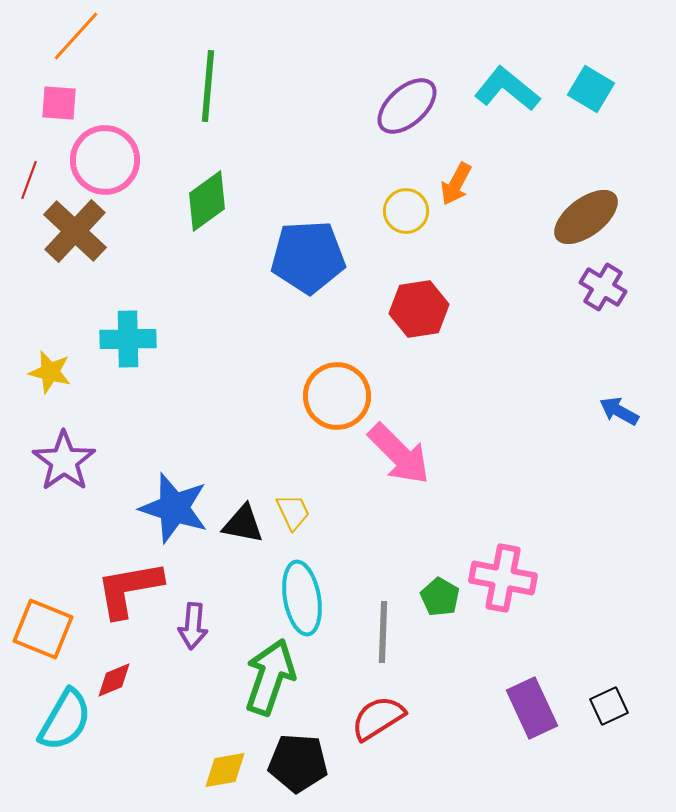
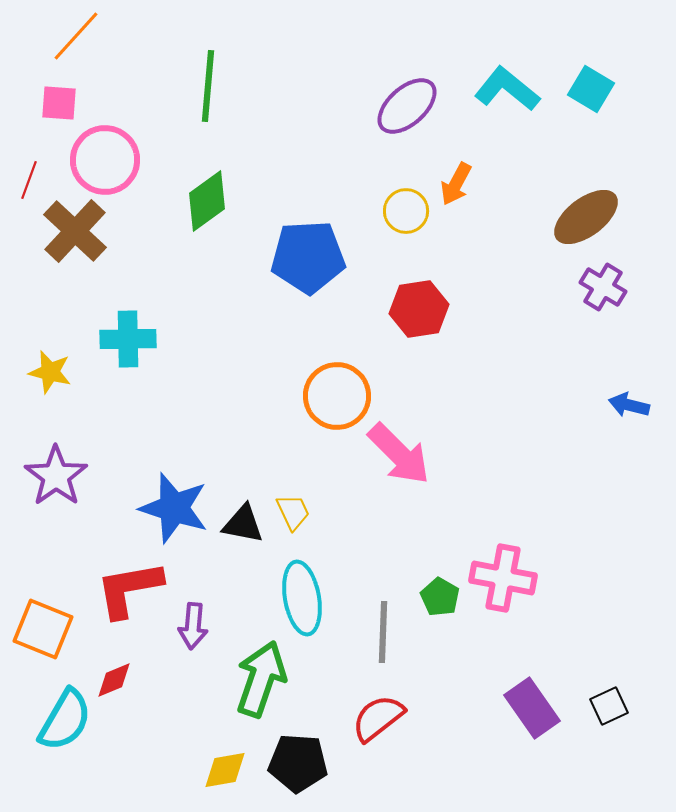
blue arrow: moved 10 px right, 6 px up; rotated 15 degrees counterclockwise
purple star: moved 8 px left, 15 px down
green arrow: moved 9 px left, 2 px down
purple rectangle: rotated 10 degrees counterclockwise
red semicircle: rotated 6 degrees counterclockwise
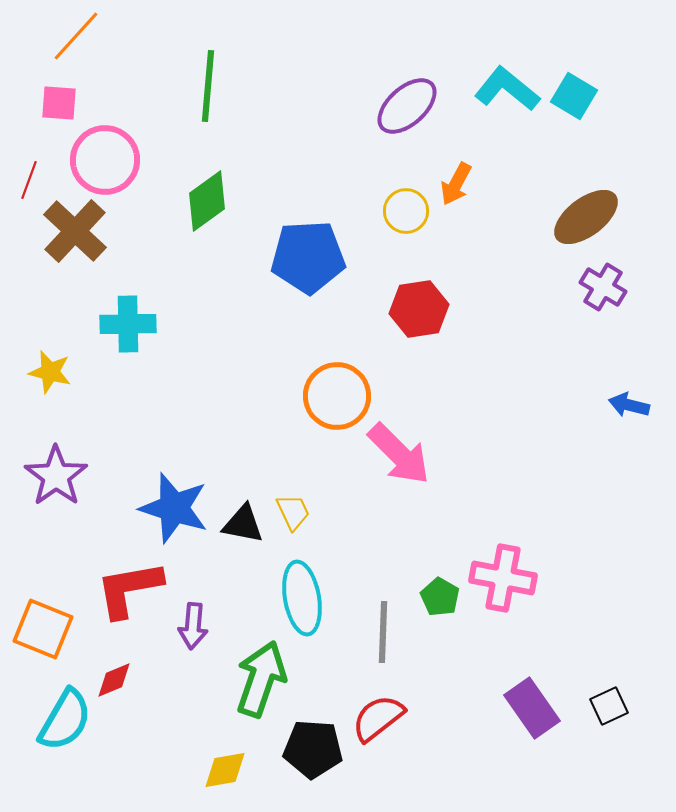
cyan square: moved 17 px left, 7 px down
cyan cross: moved 15 px up
black pentagon: moved 15 px right, 14 px up
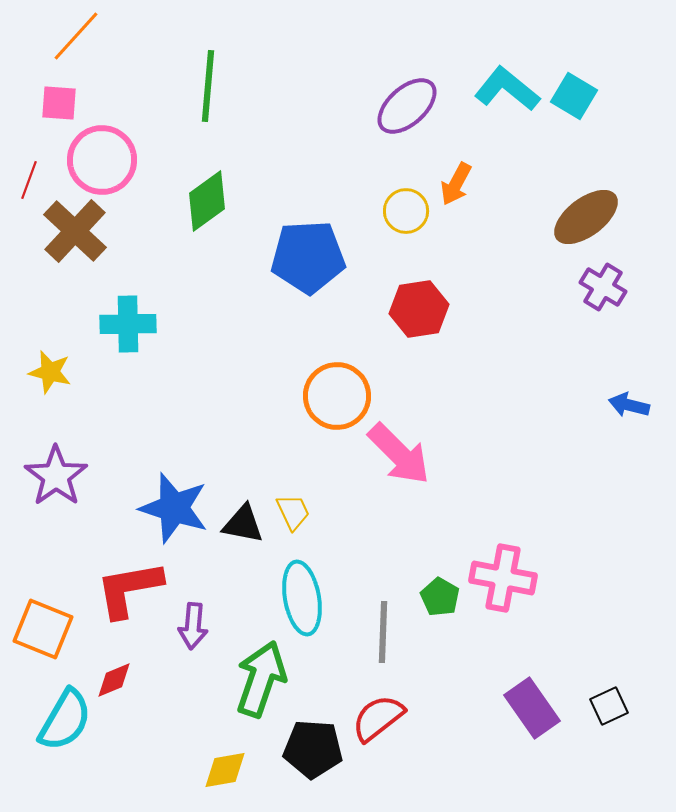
pink circle: moved 3 px left
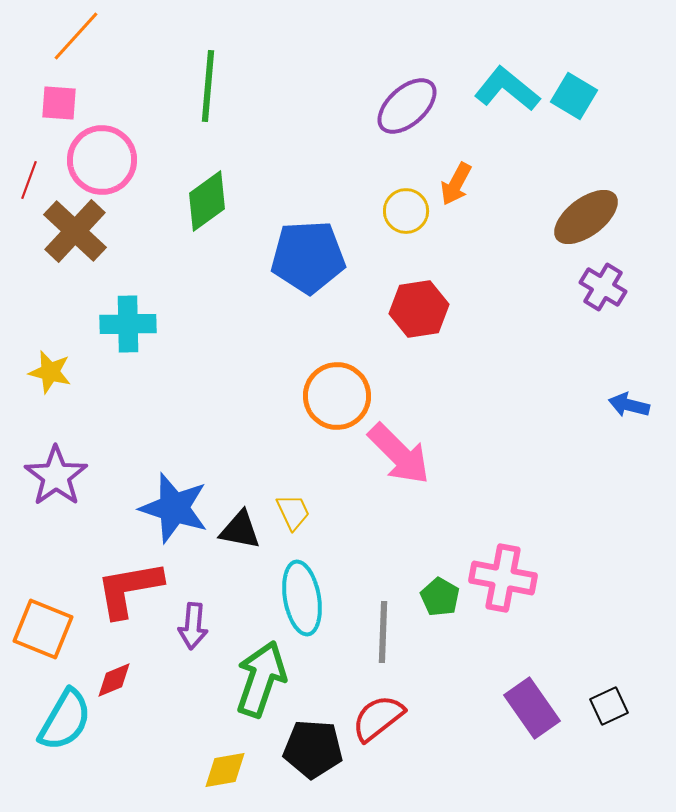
black triangle: moved 3 px left, 6 px down
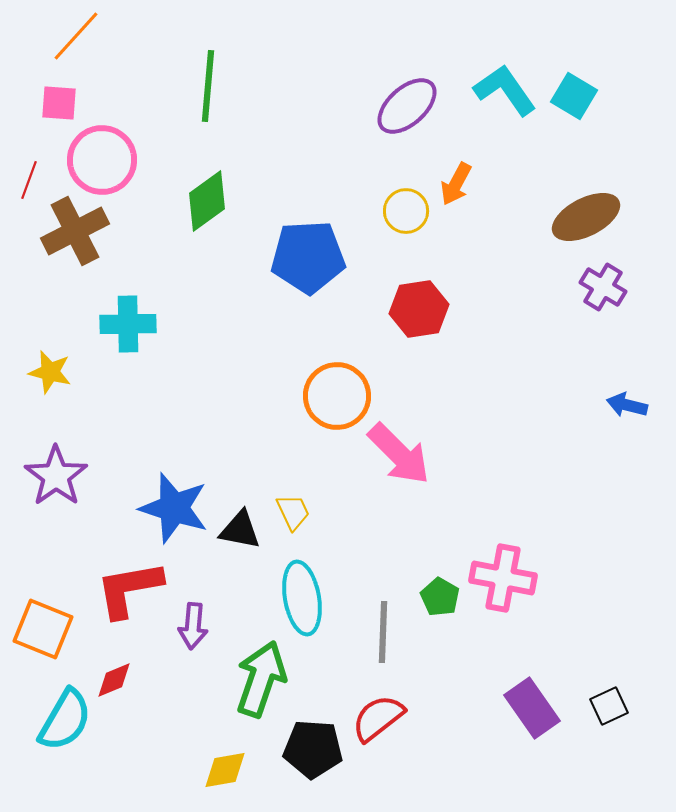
cyan L-shape: moved 2 px left, 1 px down; rotated 16 degrees clockwise
brown ellipse: rotated 10 degrees clockwise
brown cross: rotated 20 degrees clockwise
blue arrow: moved 2 px left
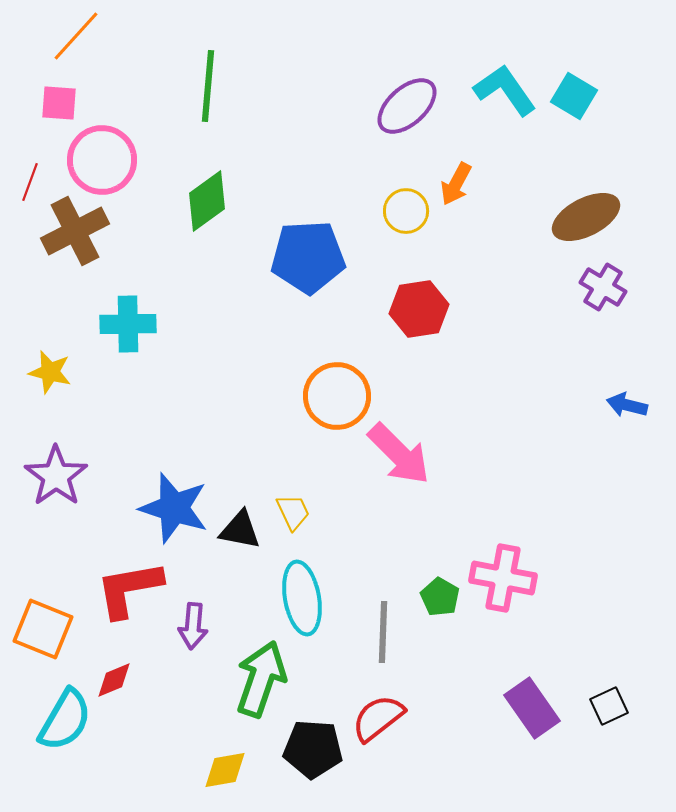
red line: moved 1 px right, 2 px down
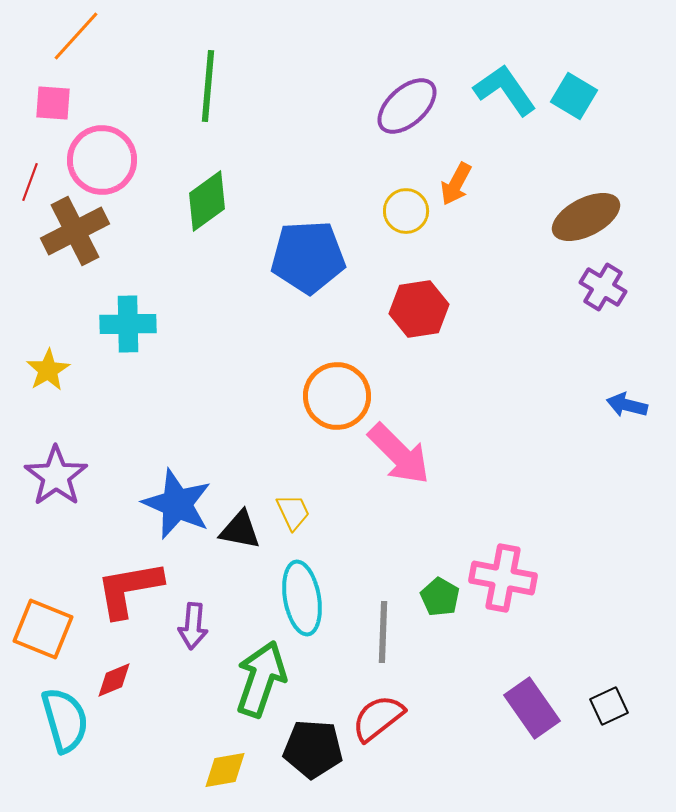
pink square: moved 6 px left
yellow star: moved 2 px left, 2 px up; rotated 27 degrees clockwise
blue star: moved 3 px right, 4 px up; rotated 6 degrees clockwise
cyan semicircle: rotated 46 degrees counterclockwise
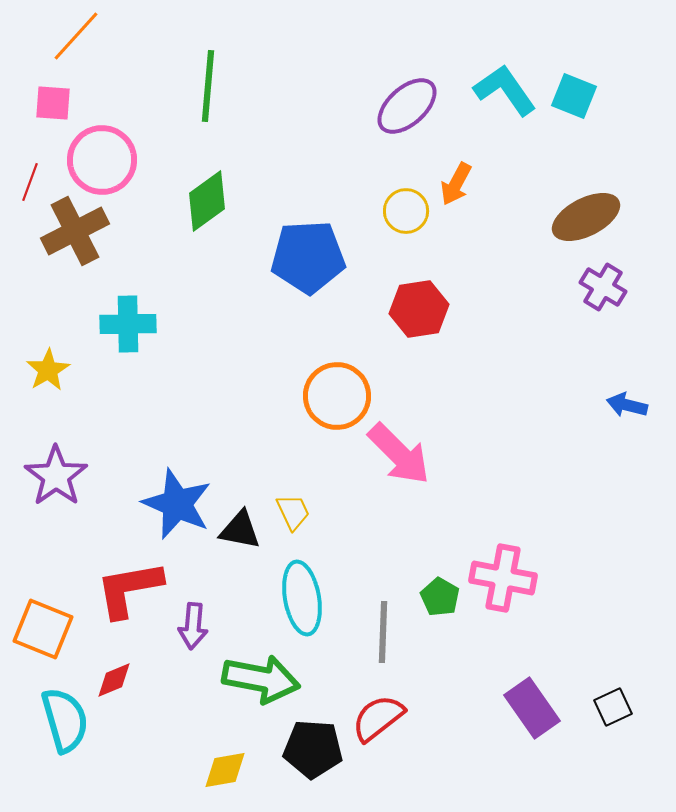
cyan square: rotated 9 degrees counterclockwise
green arrow: rotated 82 degrees clockwise
black square: moved 4 px right, 1 px down
